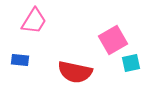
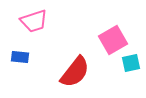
pink trapezoid: rotated 40 degrees clockwise
blue rectangle: moved 3 px up
red semicircle: rotated 64 degrees counterclockwise
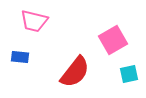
pink trapezoid: rotated 32 degrees clockwise
cyan square: moved 2 px left, 11 px down
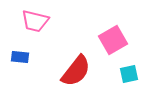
pink trapezoid: moved 1 px right
red semicircle: moved 1 px right, 1 px up
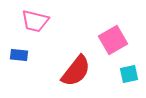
blue rectangle: moved 1 px left, 2 px up
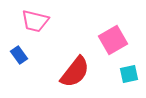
blue rectangle: rotated 48 degrees clockwise
red semicircle: moved 1 px left, 1 px down
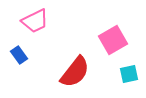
pink trapezoid: rotated 40 degrees counterclockwise
